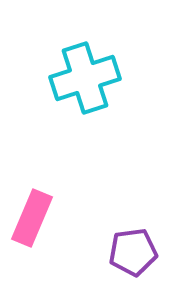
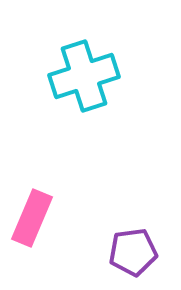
cyan cross: moved 1 px left, 2 px up
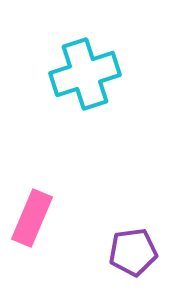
cyan cross: moved 1 px right, 2 px up
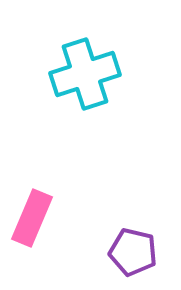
purple pentagon: rotated 21 degrees clockwise
